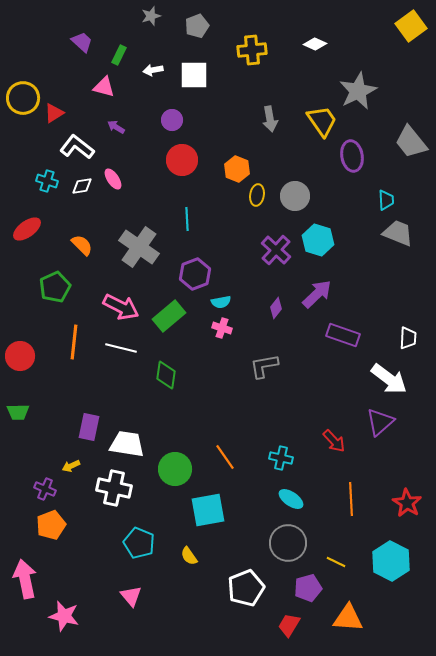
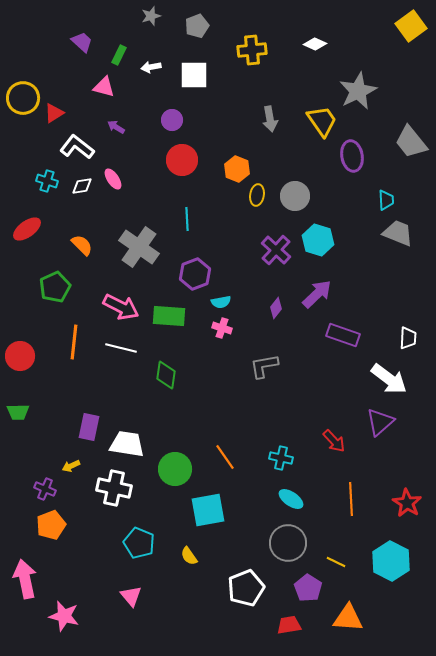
white arrow at (153, 70): moved 2 px left, 3 px up
green rectangle at (169, 316): rotated 44 degrees clockwise
purple pentagon at (308, 588): rotated 24 degrees counterclockwise
red trapezoid at (289, 625): rotated 50 degrees clockwise
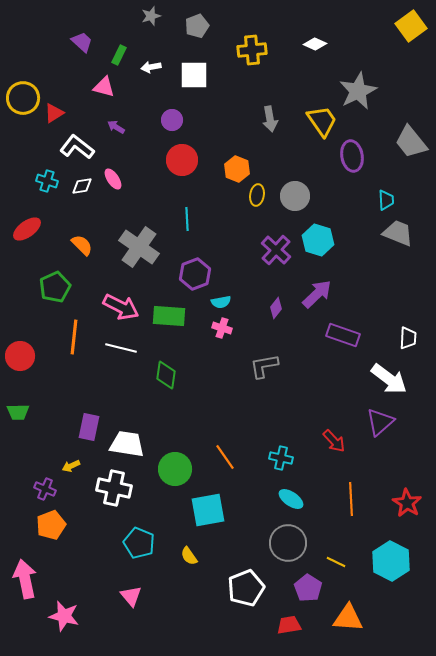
orange line at (74, 342): moved 5 px up
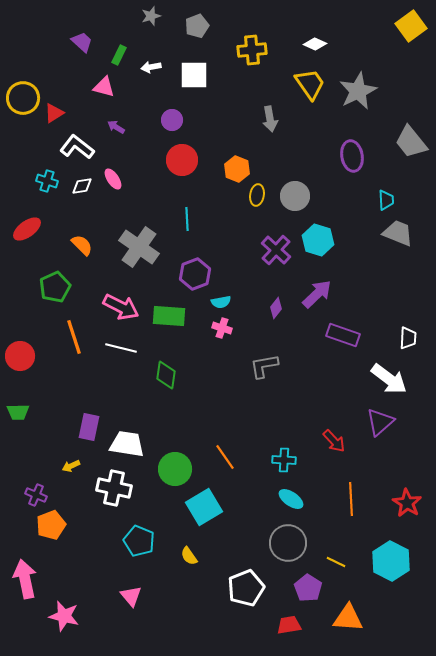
yellow trapezoid at (322, 121): moved 12 px left, 37 px up
orange line at (74, 337): rotated 24 degrees counterclockwise
cyan cross at (281, 458): moved 3 px right, 2 px down; rotated 10 degrees counterclockwise
purple cross at (45, 489): moved 9 px left, 6 px down
cyan square at (208, 510): moved 4 px left, 3 px up; rotated 21 degrees counterclockwise
cyan pentagon at (139, 543): moved 2 px up
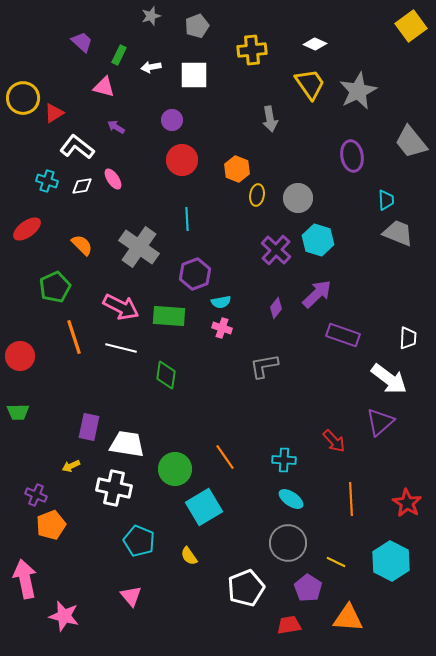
gray circle at (295, 196): moved 3 px right, 2 px down
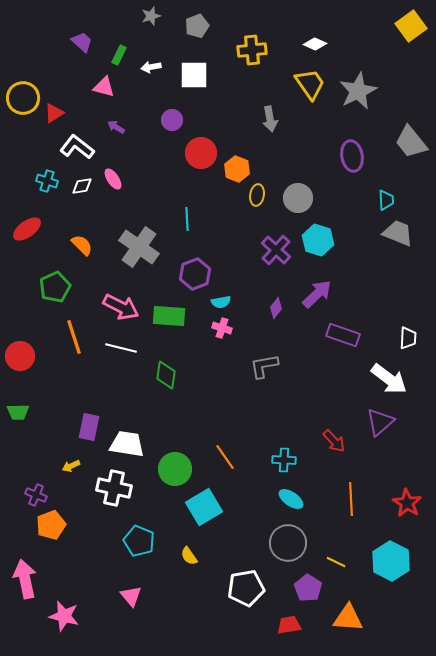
red circle at (182, 160): moved 19 px right, 7 px up
white pentagon at (246, 588): rotated 12 degrees clockwise
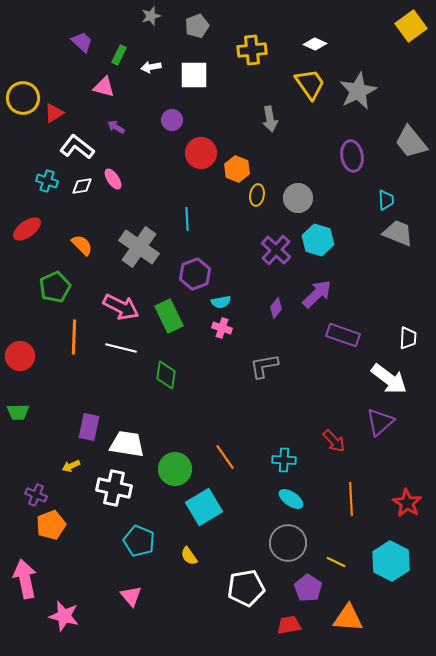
green rectangle at (169, 316): rotated 60 degrees clockwise
orange line at (74, 337): rotated 20 degrees clockwise
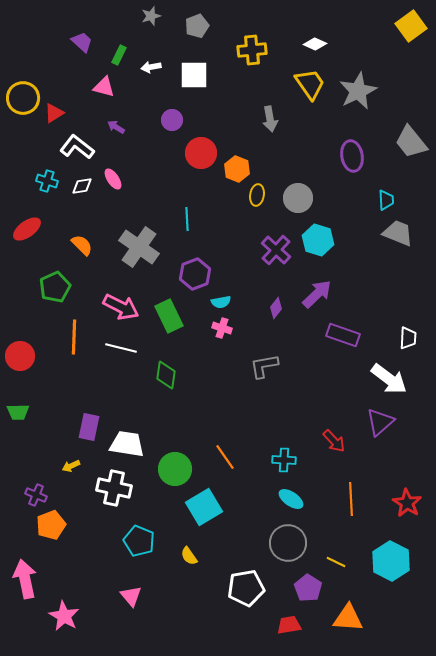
pink star at (64, 616): rotated 16 degrees clockwise
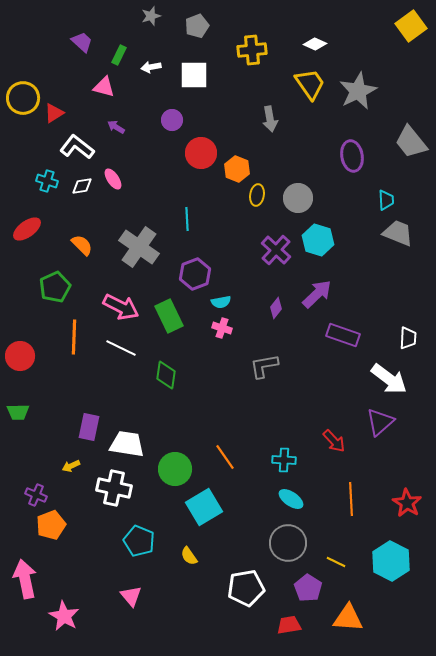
white line at (121, 348): rotated 12 degrees clockwise
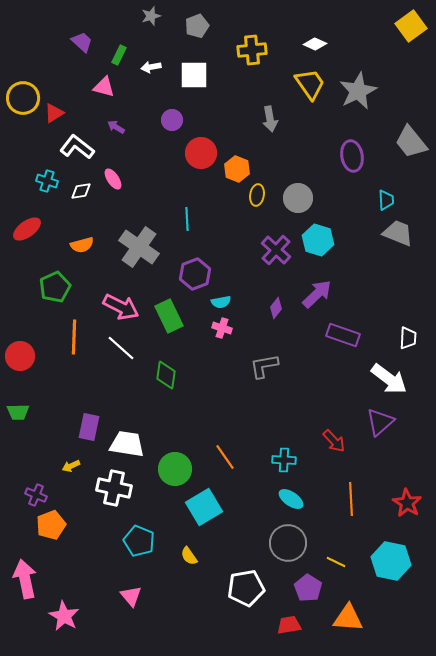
white diamond at (82, 186): moved 1 px left, 5 px down
orange semicircle at (82, 245): rotated 120 degrees clockwise
white line at (121, 348): rotated 16 degrees clockwise
cyan hexagon at (391, 561): rotated 15 degrees counterclockwise
